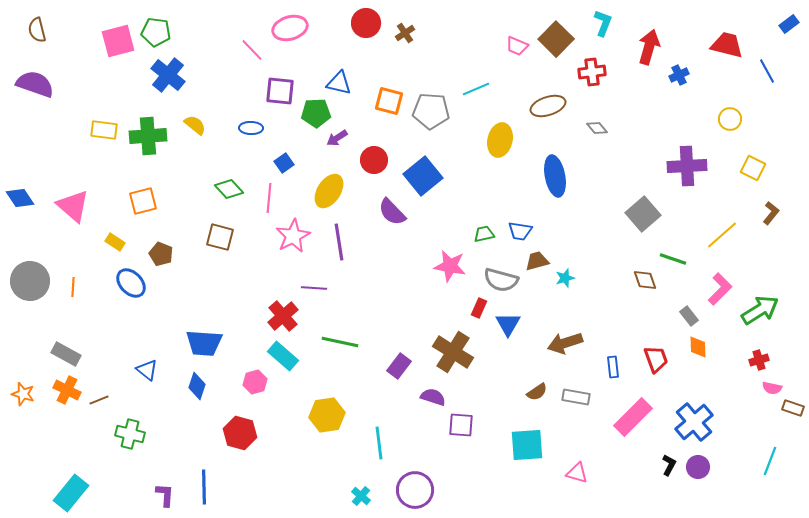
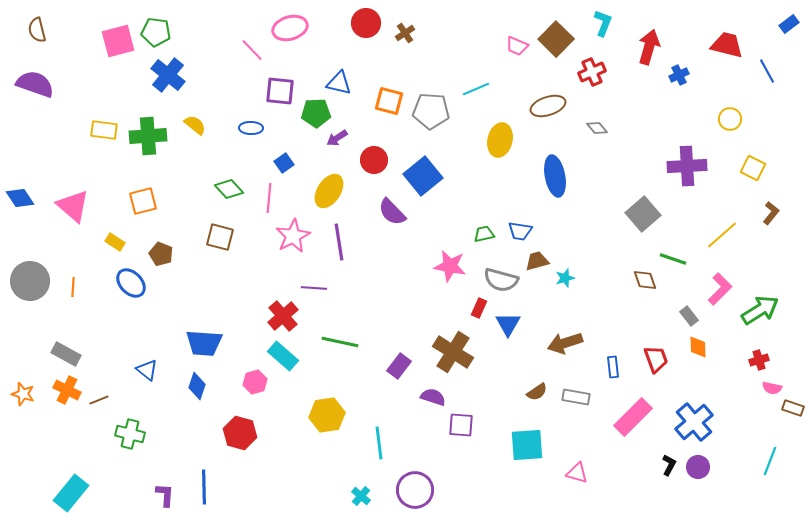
red cross at (592, 72): rotated 16 degrees counterclockwise
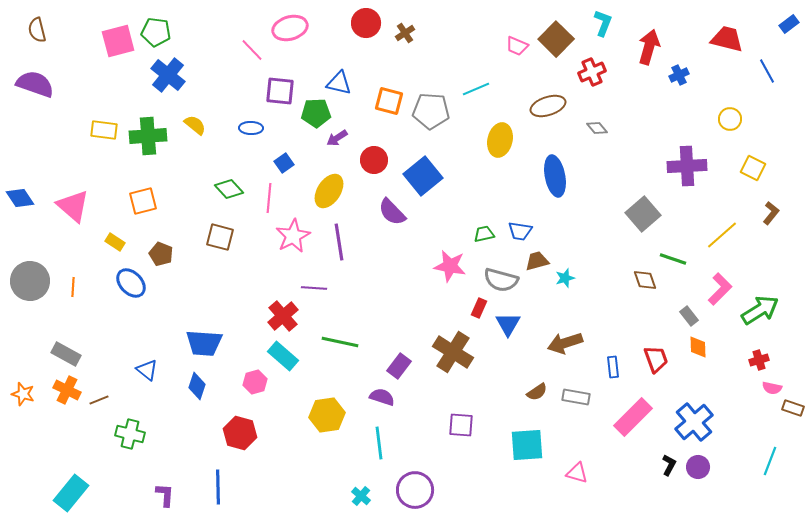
red trapezoid at (727, 45): moved 6 px up
purple semicircle at (433, 397): moved 51 px left
blue line at (204, 487): moved 14 px right
